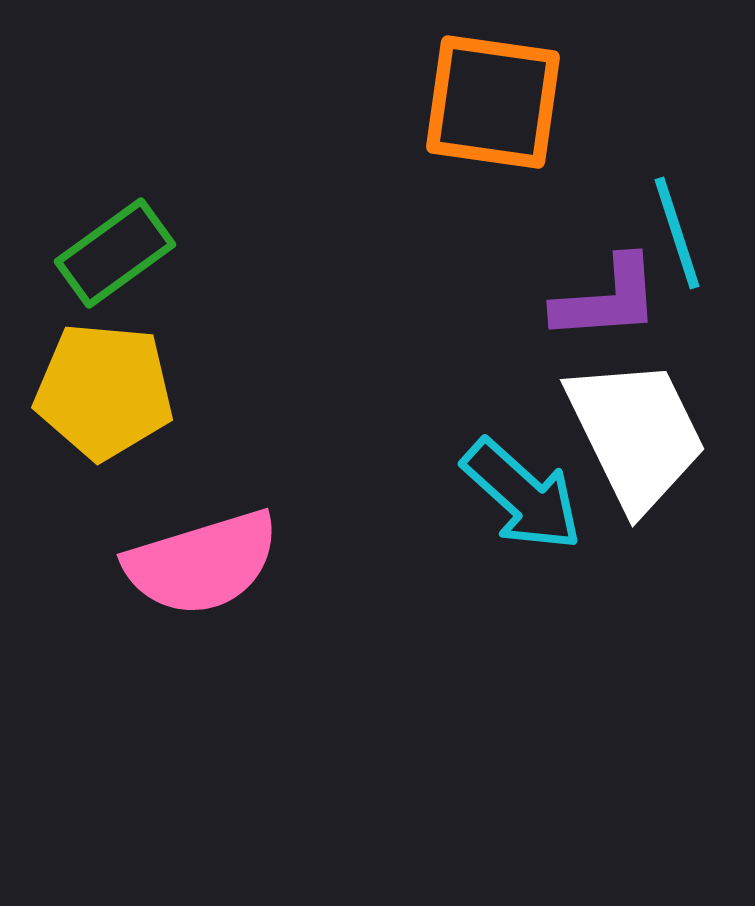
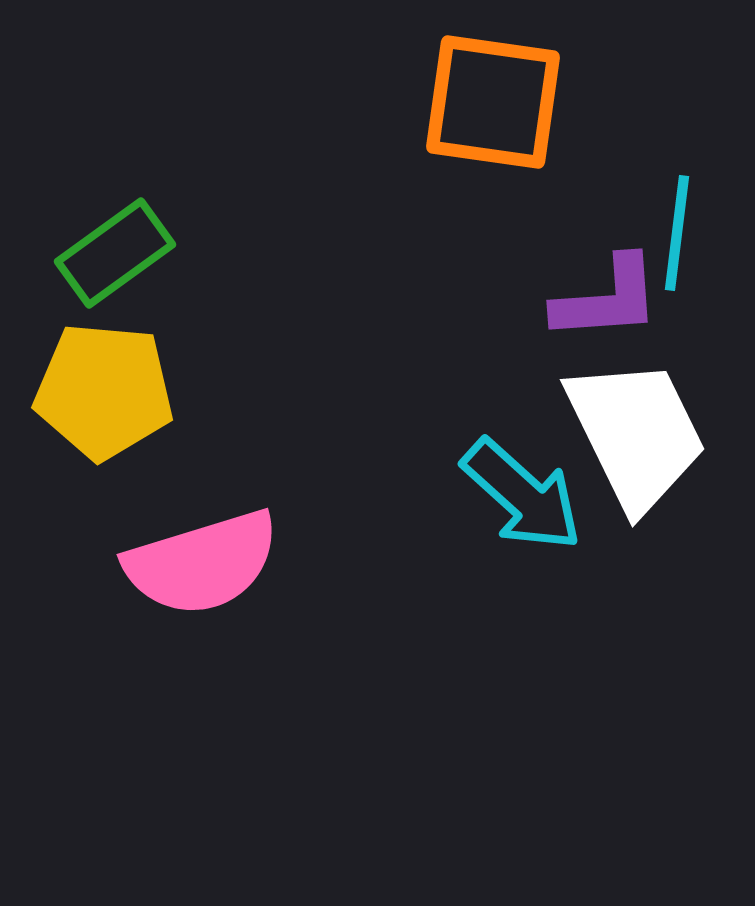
cyan line: rotated 25 degrees clockwise
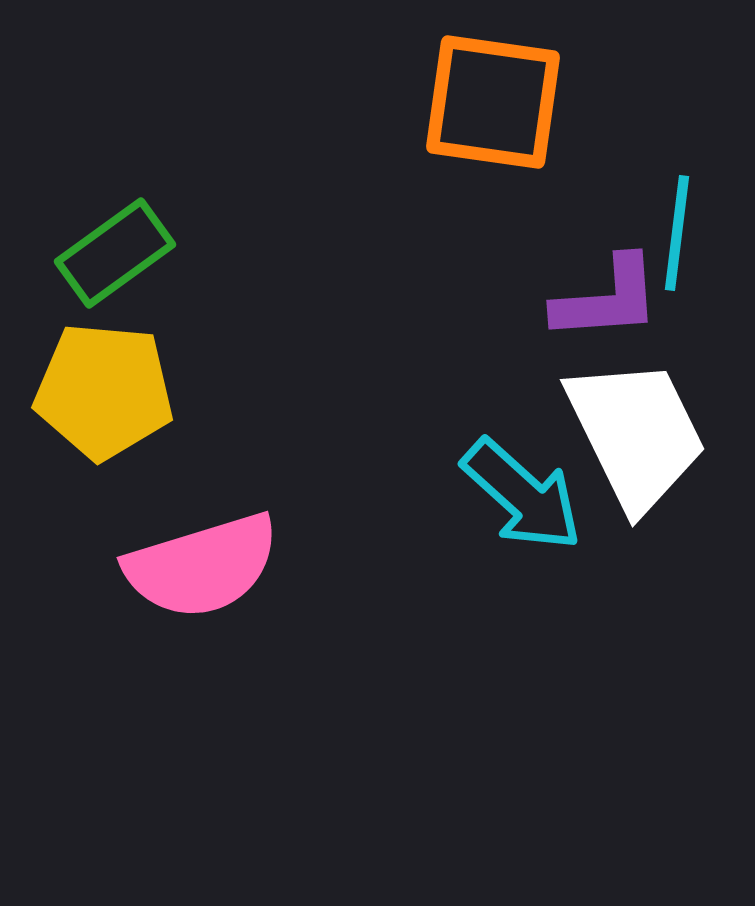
pink semicircle: moved 3 px down
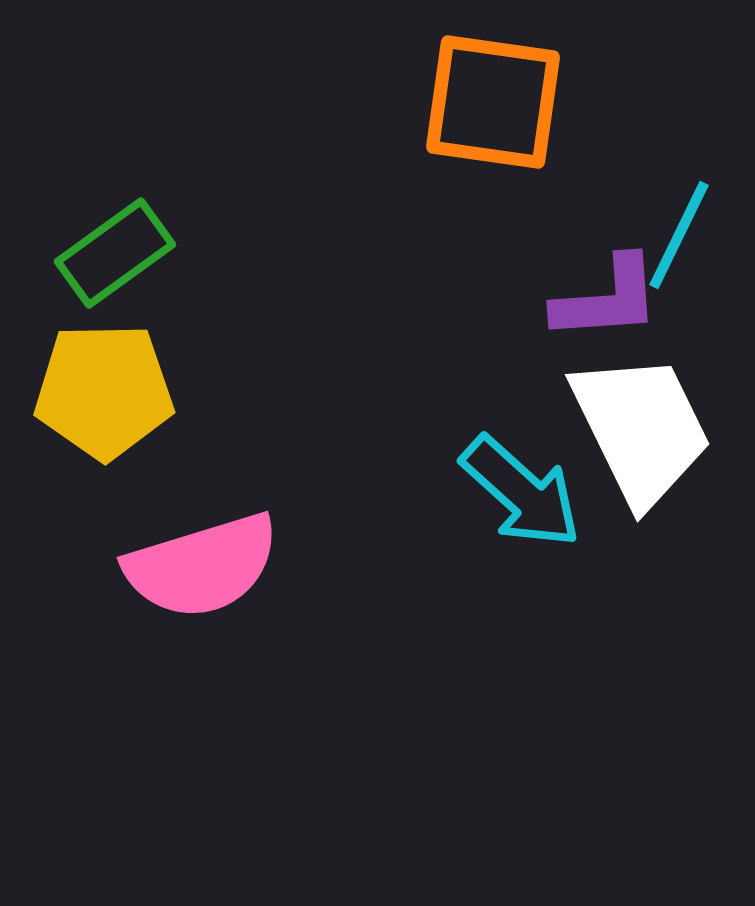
cyan line: moved 2 px right, 2 px down; rotated 19 degrees clockwise
yellow pentagon: rotated 6 degrees counterclockwise
white trapezoid: moved 5 px right, 5 px up
cyan arrow: moved 1 px left, 3 px up
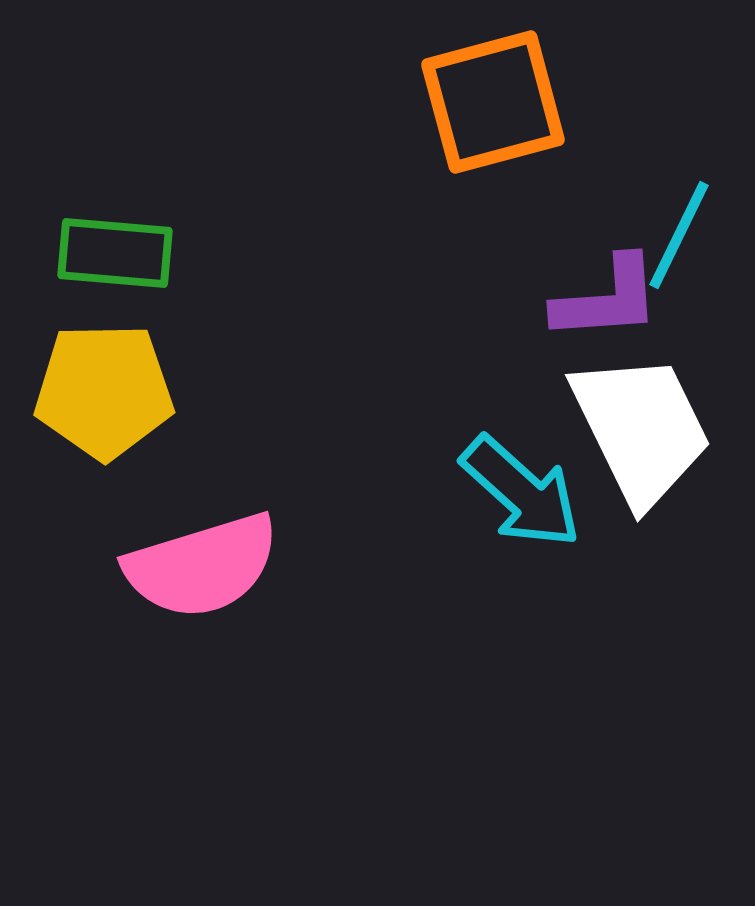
orange square: rotated 23 degrees counterclockwise
green rectangle: rotated 41 degrees clockwise
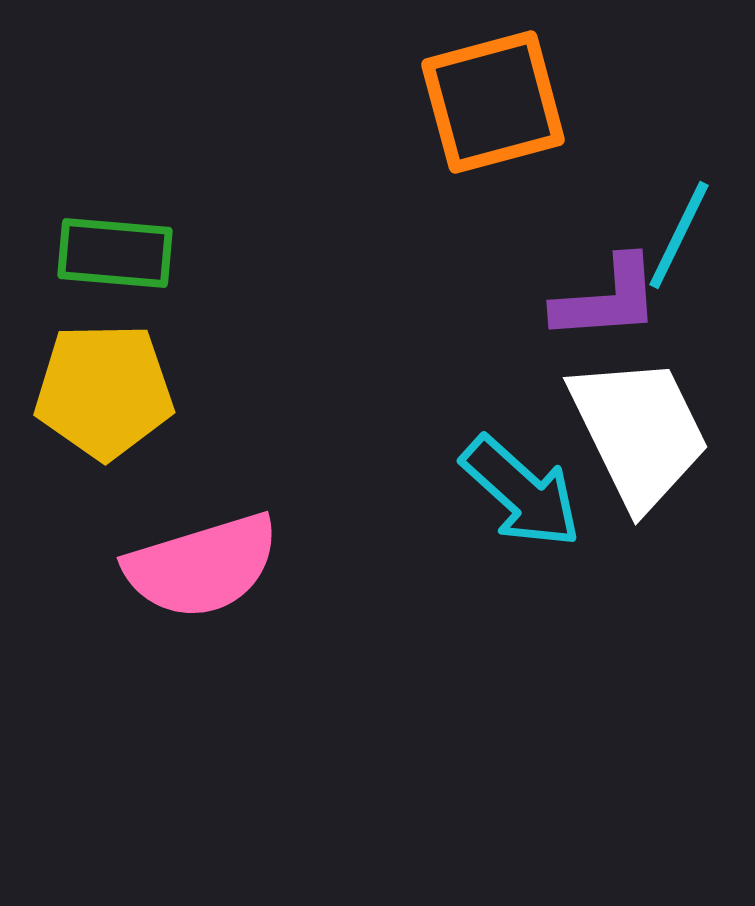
white trapezoid: moved 2 px left, 3 px down
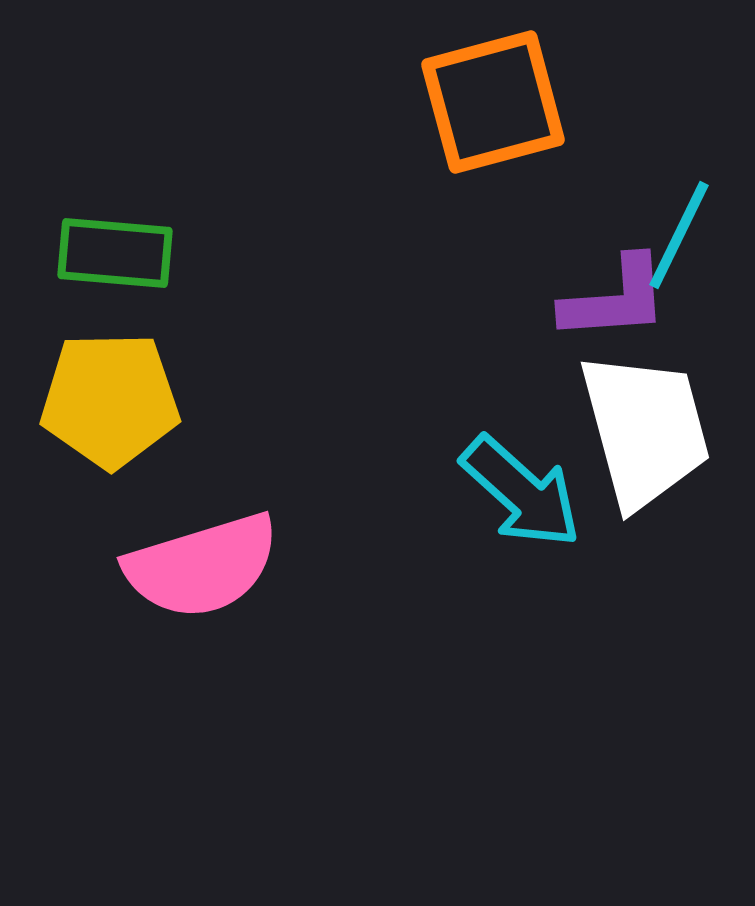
purple L-shape: moved 8 px right
yellow pentagon: moved 6 px right, 9 px down
white trapezoid: moved 6 px right, 2 px up; rotated 11 degrees clockwise
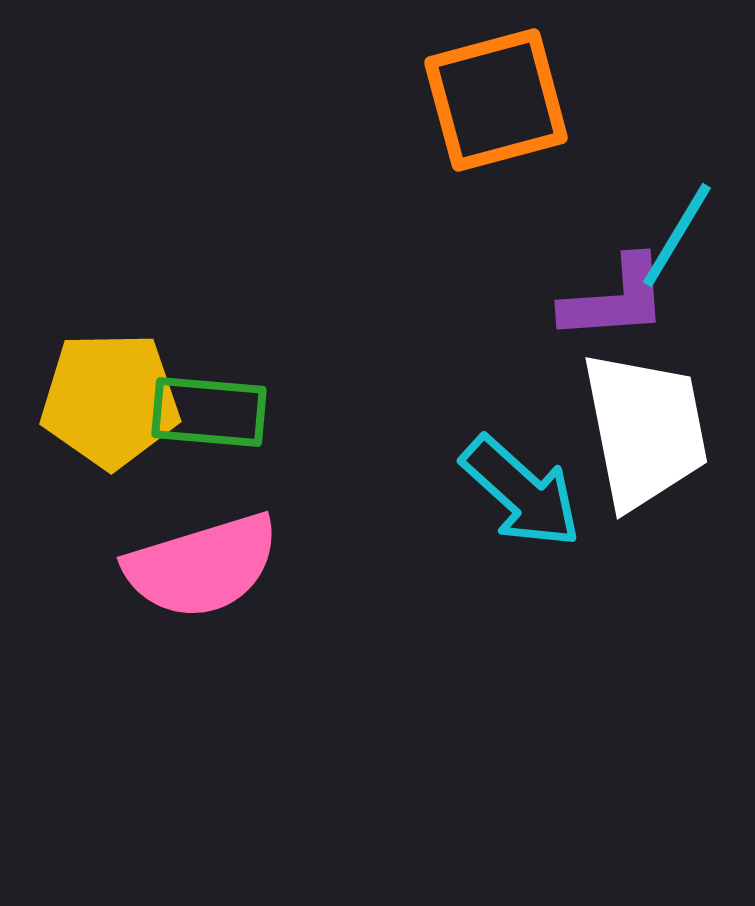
orange square: moved 3 px right, 2 px up
cyan line: moved 2 px left; rotated 5 degrees clockwise
green rectangle: moved 94 px right, 159 px down
white trapezoid: rotated 4 degrees clockwise
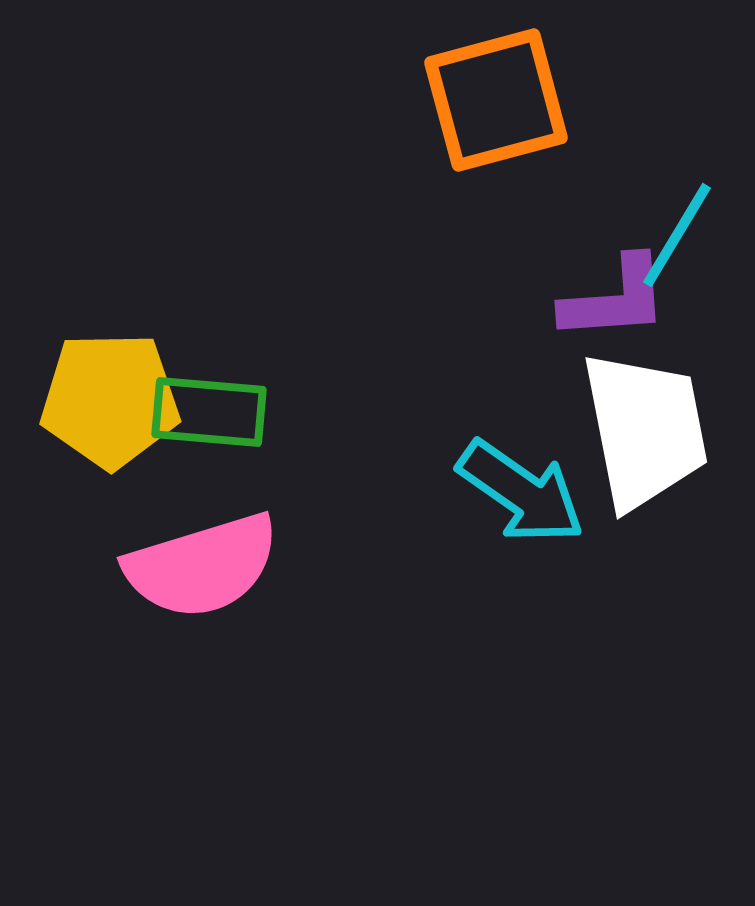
cyan arrow: rotated 7 degrees counterclockwise
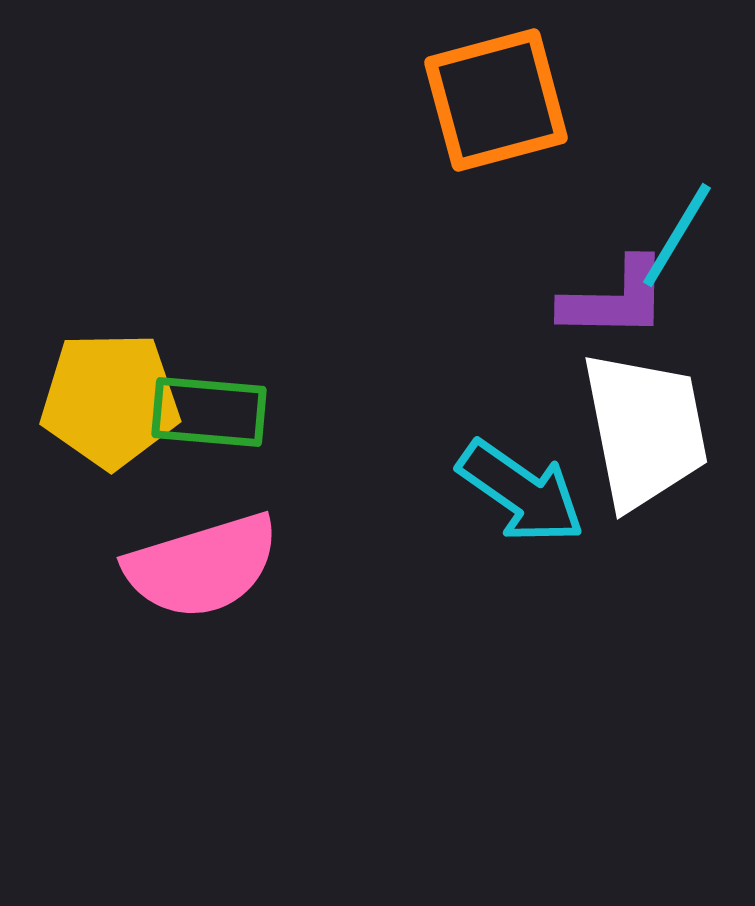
purple L-shape: rotated 5 degrees clockwise
